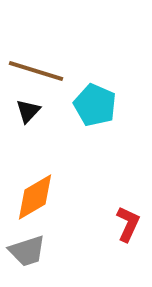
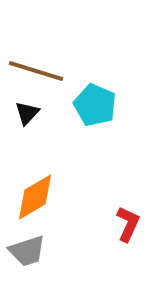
black triangle: moved 1 px left, 2 px down
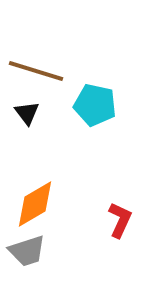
cyan pentagon: rotated 12 degrees counterclockwise
black triangle: rotated 20 degrees counterclockwise
orange diamond: moved 7 px down
red L-shape: moved 8 px left, 4 px up
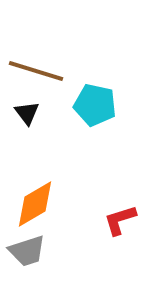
red L-shape: rotated 132 degrees counterclockwise
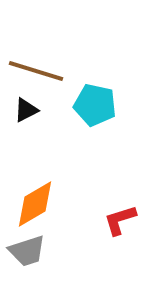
black triangle: moved 1 px left, 3 px up; rotated 40 degrees clockwise
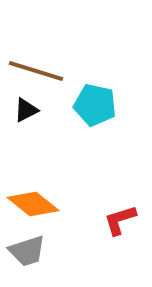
orange diamond: moved 2 px left; rotated 69 degrees clockwise
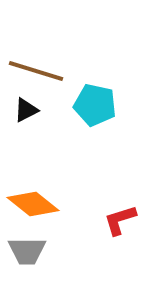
gray trapezoid: rotated 18 degrees clockwise
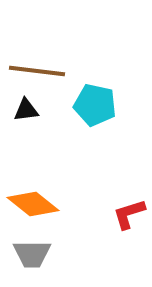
brown line: moved 1 px right; rotated 10 degrees counterclockwise
black triangle: rotated 20 degrees clockwise
red L-shape: moved 9 px right, 6 px up
gray trapezoid: moved 5 px right, 3 px down
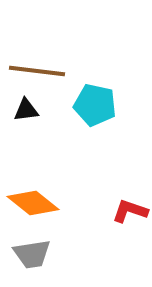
orange diamond: moved 1 px up
red L-shape: moved 1 px right, 3 px up; rotated 36 degrees clockwise
gray trapezoid: rotated 9 degrees counterclockwise
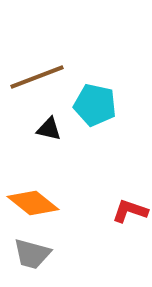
brown line: moved 6 px down; rotated 28 degrees counterclockwise
black triangle: moved 23 px right, 19 px down; rotated 20 degrees clockwise
gray trapezoid: rotated 24 degrees clockwise
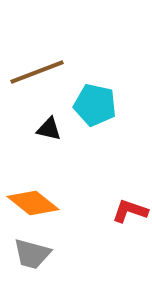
brown line: moved 5 px up
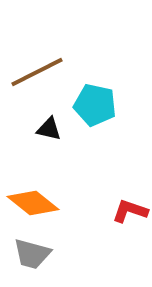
brown line: rotated 6 degrees counterclockwise
